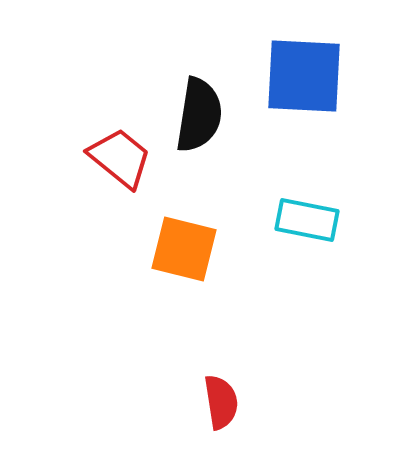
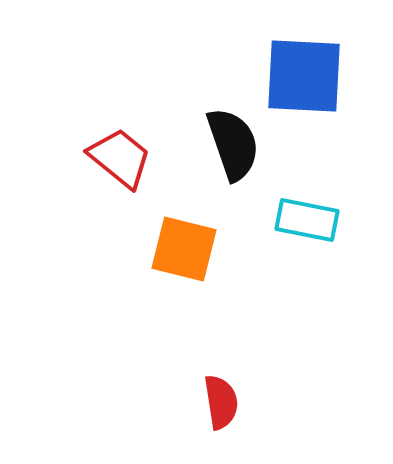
black semicircle: moved 34 px right, 29 px down; rotated 28 degrees counterclockwise
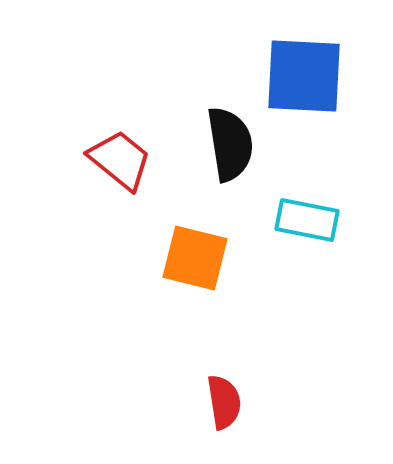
black semicircle: moved 3 px left; rotated 10 degrees clockwise
red trapezoid: moved 2 px down
orange square: moved 11 px right, 9 px down
red semicircle: moved 3 px right
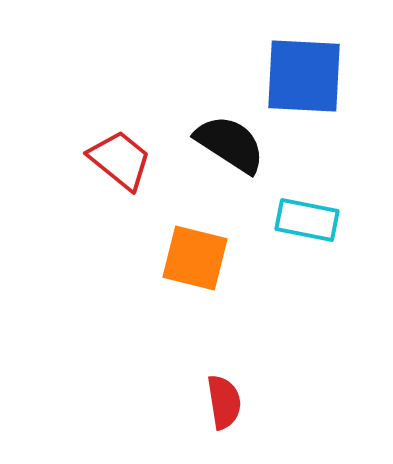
black semicircle: rotated 48 degrees counterclockwise
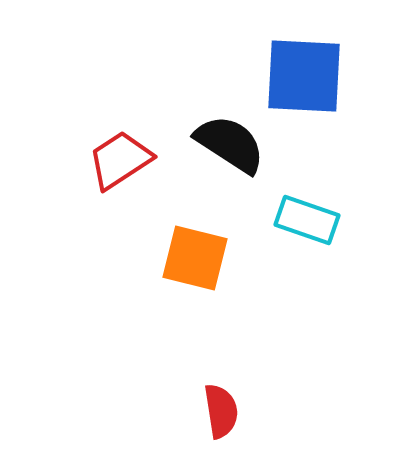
red trapezoid: rotated 72 degrees counterclockwise
cyan rectangle: rotated 8 degrees clockwise
red semicircle: moved 3 px left, 9 px down
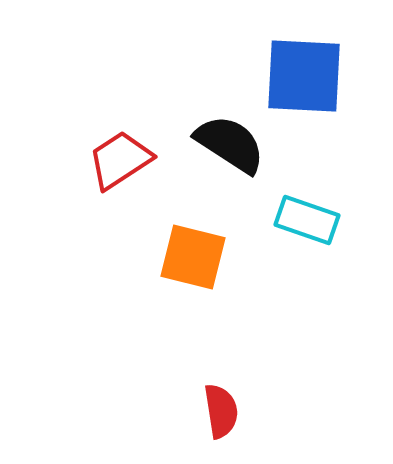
orange square: moved 2 px left, 1 px up
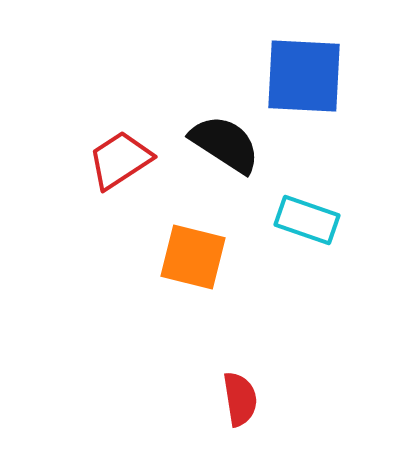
black semicircle: moved 5 px left
red semicircle: moved 19 px right, 12 px up
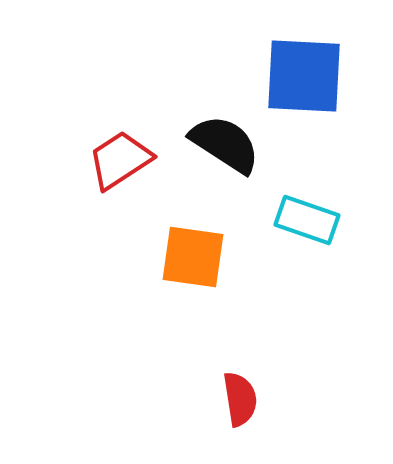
orange square: rotated 6 degrees counterclockwise
